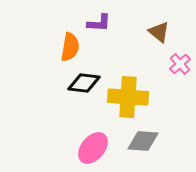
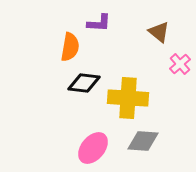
yellow cross: moved 1 px down
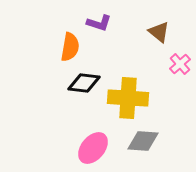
purple L-shape: rotated 15 degrees clockwise
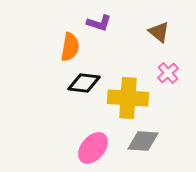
pink cross: moved 12 px left, 9 px down
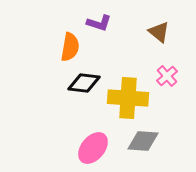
pink cross: moved 1 px left, 3 px down
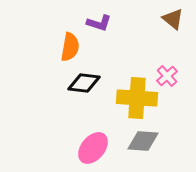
brown triangle: moved 14 px right, 13 px up
yellow cross: moved 9 px right
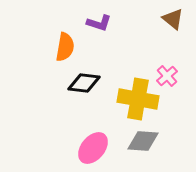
orange semicircle: moved 5 px left
yellow cross: moved 1 px right, 1 px down; rotated 6 degrees clockwise
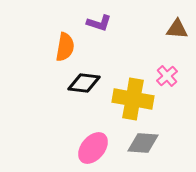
brown triangle: moved 4 px right, 10 px down; rotated 35 degrees counterclockwise
yellow cross: moved 5 px left
gray diamond: moved 2 px down
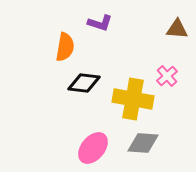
purple L-shape: moved 1 px right
